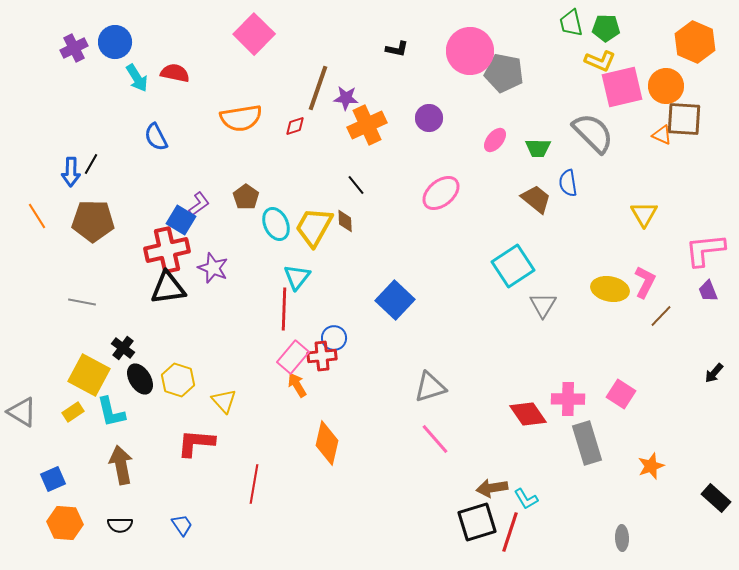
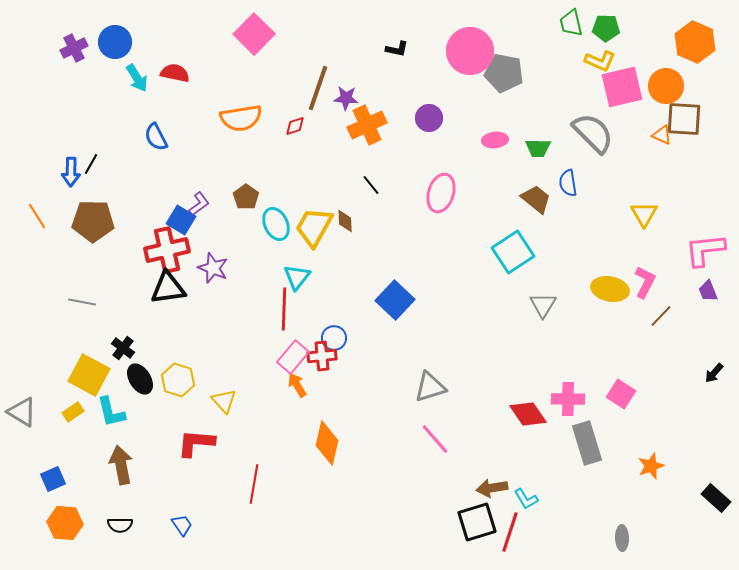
pink ellipse at (495, 140): rotated 45 degrees clockwise
black line at (356, 185): moved 15 px right
pink ellipse at (441, 193): rotated 33 degrees counterclockwise
cyan square at (513, 266): moved 14 px up
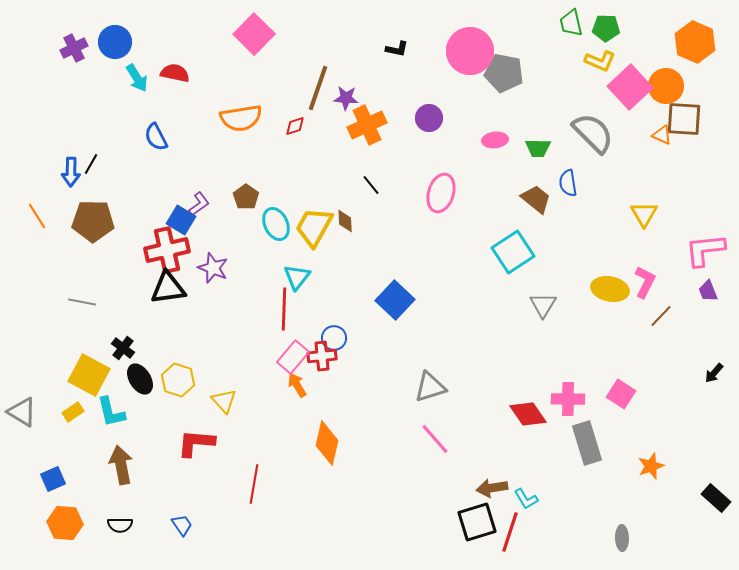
pink square at (622, 87): moved 8 px right; rotated 30 degrees counterclockwise
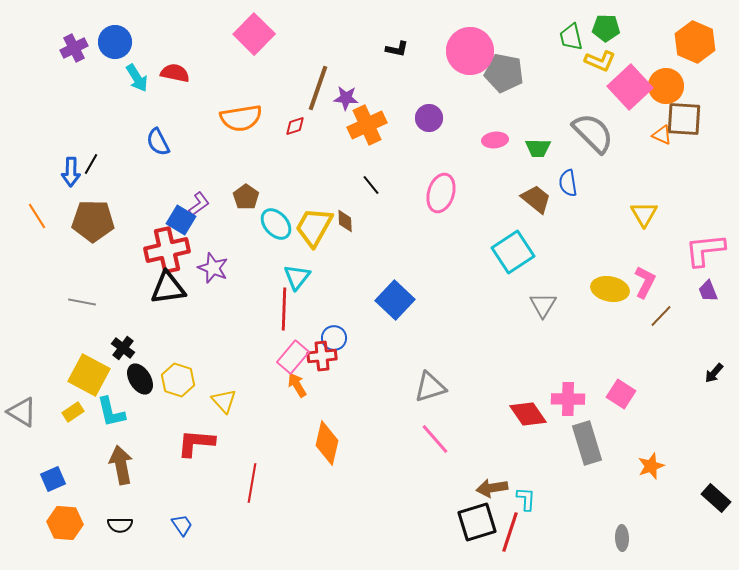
green trapezoid at (571, 23): moved 14 px down
blue semicircle at (156, 137): moved 2 px right, 5 px down
cyan ellipse at (276, 224): rotated 16 degrees counterclockwise
red line at (254, 484): moved 2 px left, 1 px up
cyan L-shape at (526, 499): rotated 145 degrees counterclockwise
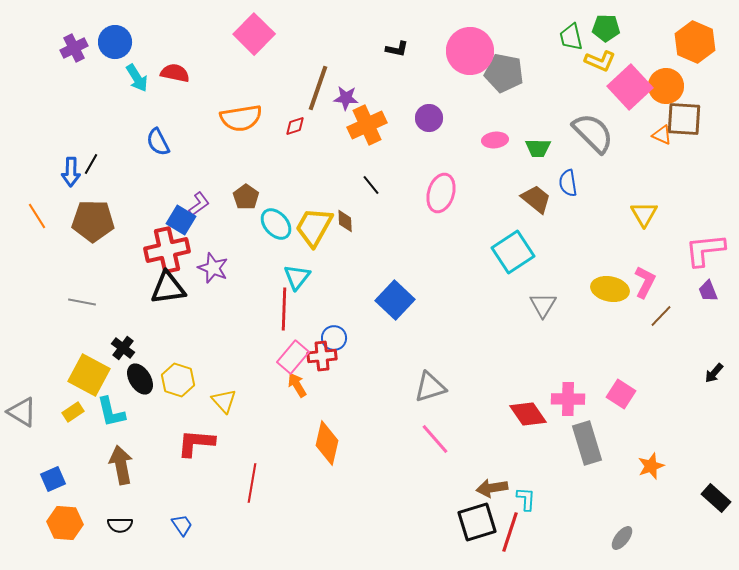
gray ellipse at (622, 538): rotated 40 degrees clockwise
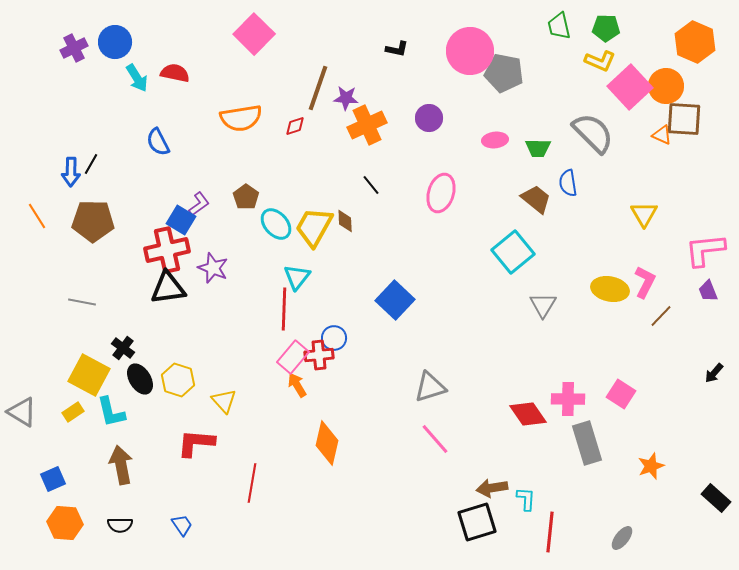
green trapezoid at (571, 37): moved 12 px left, 11 px up
cyan square at (513, 252): rotated 6 degrees counterclockwise
red cross at (322, 356): moved 3 px left, 1 px up
red line at (510, 532): moved 40 px right; rotated 12 degrees counterclockwise
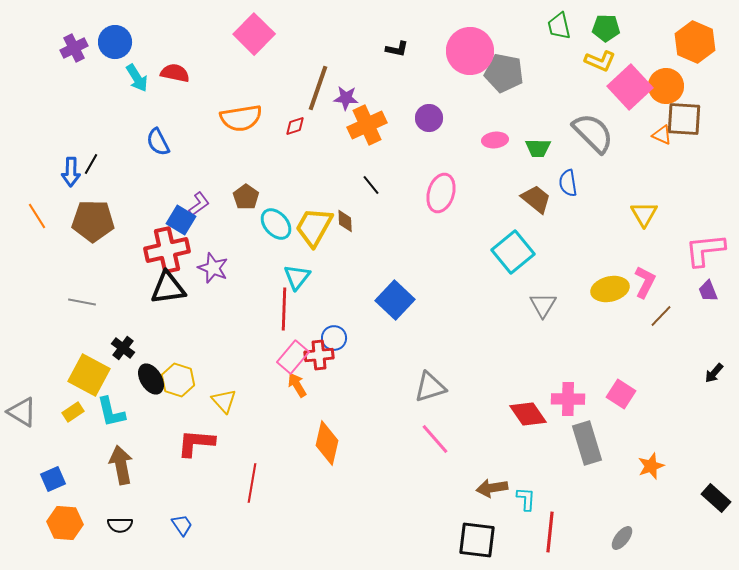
yellow ellipse at (610, 289): rotated 24 degrees counterclockwise
black ellipse at (140, 379): moved 11 px right
black square at (477, 522): moved 18 px down; rotated 24 degrees clockwise
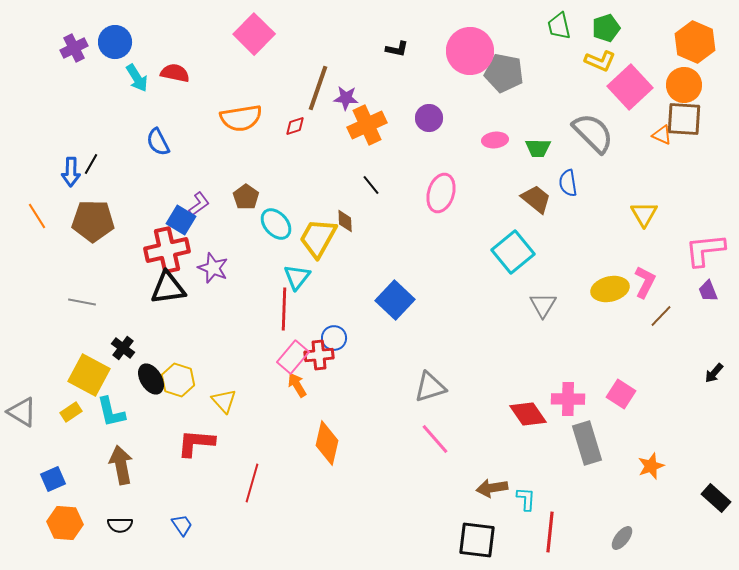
green pentagon at (606, 28): rotated 20 degrees counterclockwise
orange circle at (666, 86): moved 18 px right, 1 px up
yellow trapezoid at (314, 227): moved 4 px right, 11 px down
yellow rectangle at (73, 412): moved 2 px left
red line at (252, 483): rotated 6 degrees clockwise
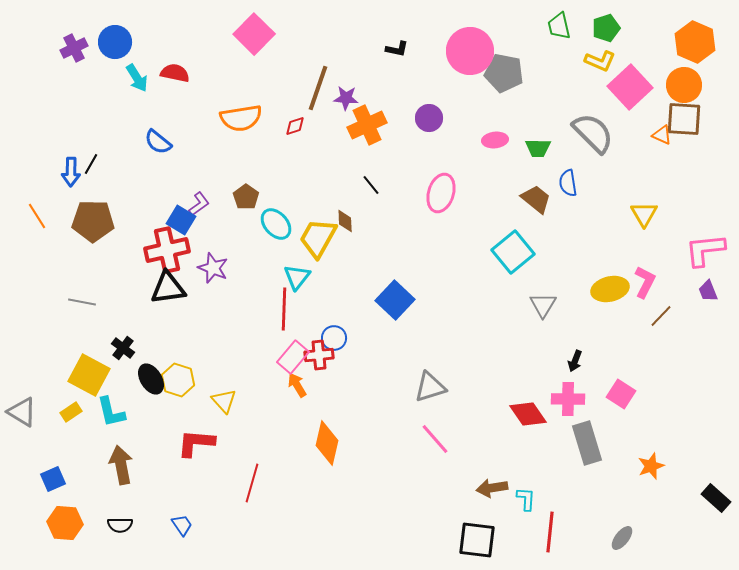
blue semicircle at (158, 142): rotated 24 degrees counterclockwise
black arrow at (714, 373): moved 139 px left, 12 px up; rotated 20 degrees counterclockwise
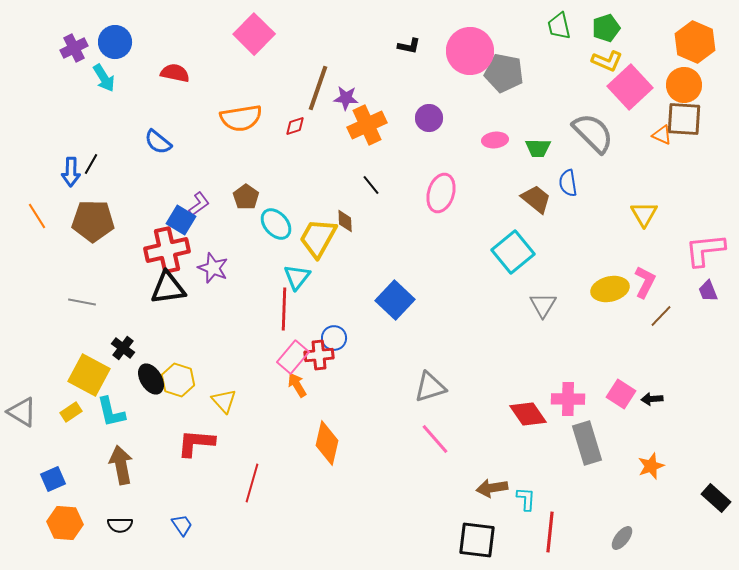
black L-shape at (397, 49): moved 12 px right, 3 px up
yellow L-shape at (600, 61): moved 7 px right
cyan arrow at (137, 78): moved 33 px left
black arrow at (575, 361): moved 77 px right, 38 px down; rotated 65 degrees clockwise
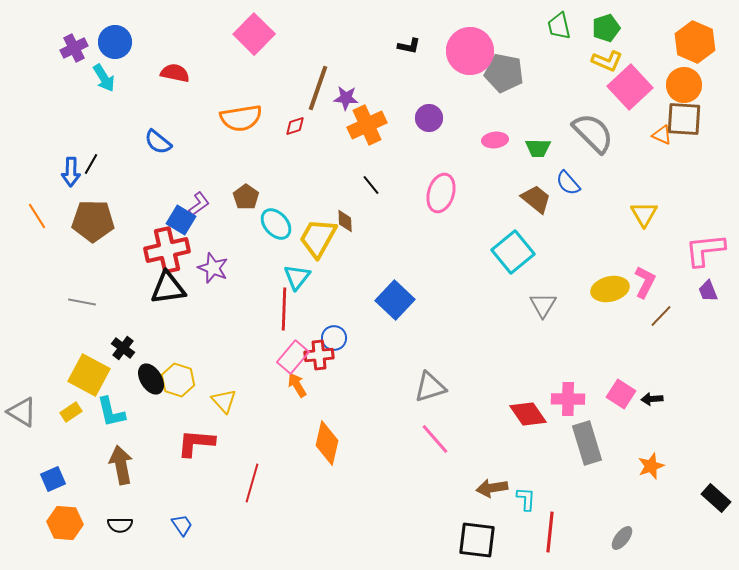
blue semicircle at (568, 183): rotated 32 degrees counterclockwise
